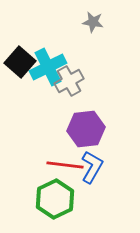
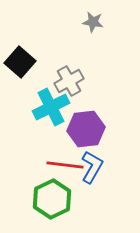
cyan cross: moved 3 px right, 40 px down
green hexagon: moved 3 px left
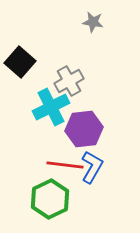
purple hexagon: moved 2 px left
green hexagon: moved 2 px left
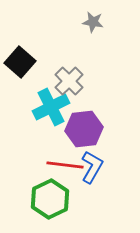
gray cross: rotated 16 degrees counterclockwise
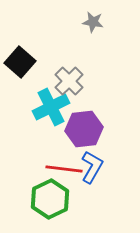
red line: moved 1 px left, 4 px down
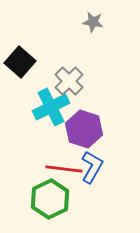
purple hexagon: rotated 24 degrees clockwise
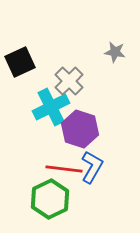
gray star: moved 22 px right, 30 px down
black square: rotated 24 degrees clockwise
purple hexagon: moved 4 px left
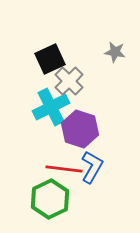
black square: moved 30 px right, 3 px up
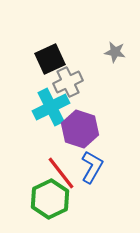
gray cross: moved 1 px left, 1 px down; rotated 20 degrees clockwise
red line: moved 3 px left, 4 px down; rotated 45 degrees clockwise
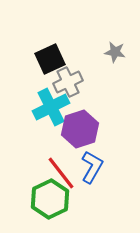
purple hexagon: rotated 24 degrees clockwise
